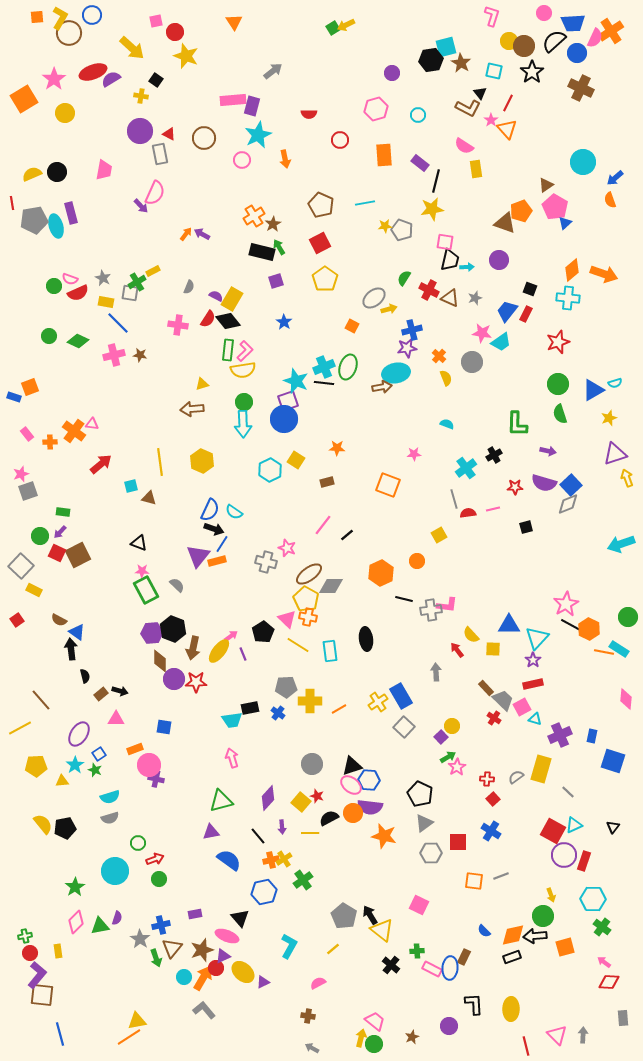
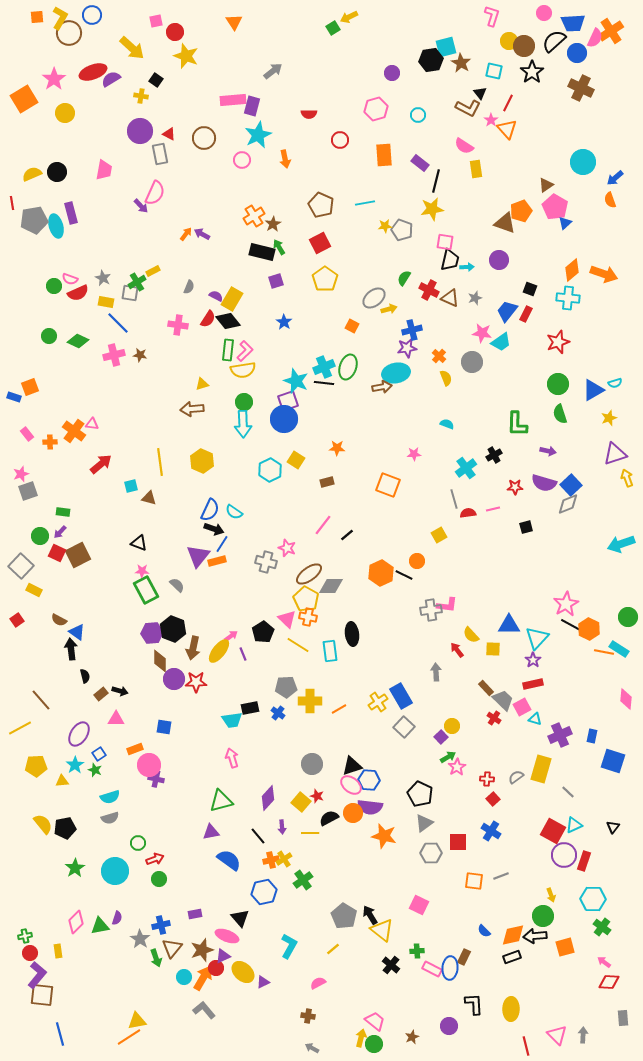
yellow arrow at (346, 25): moved 3 px right, 8 px up
black line at (404, 599): moved 24 px up; rotated 12 degrees clockwise
black ellipse at (366, 639): moved 14 px left, 5 px up
green star at (75, 887): moved 19 px up
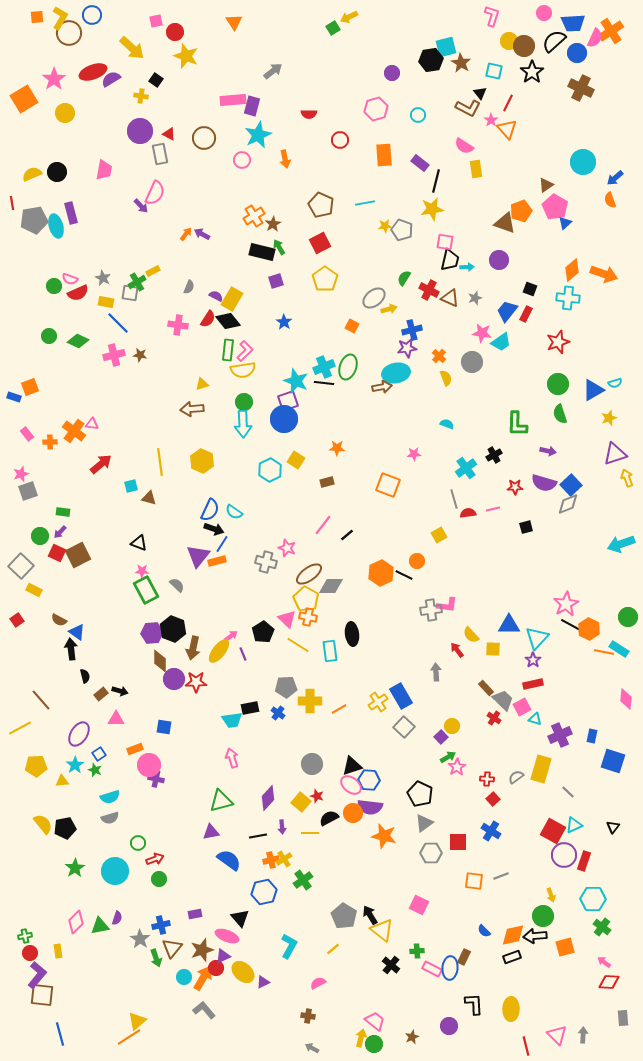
black line at (258, 836): rotated 60 degrees counterclockwise
yellow triangle at (137, 1021): rotated 30 degrees counterclockwise
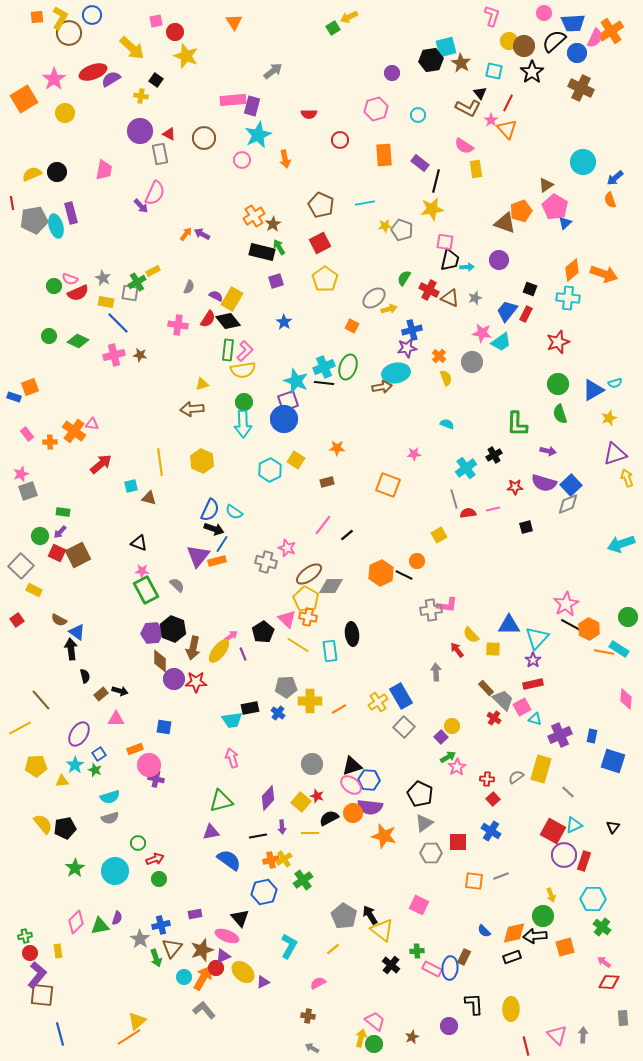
orange diamond at (513, 935): moved 1 px right, 2 px up
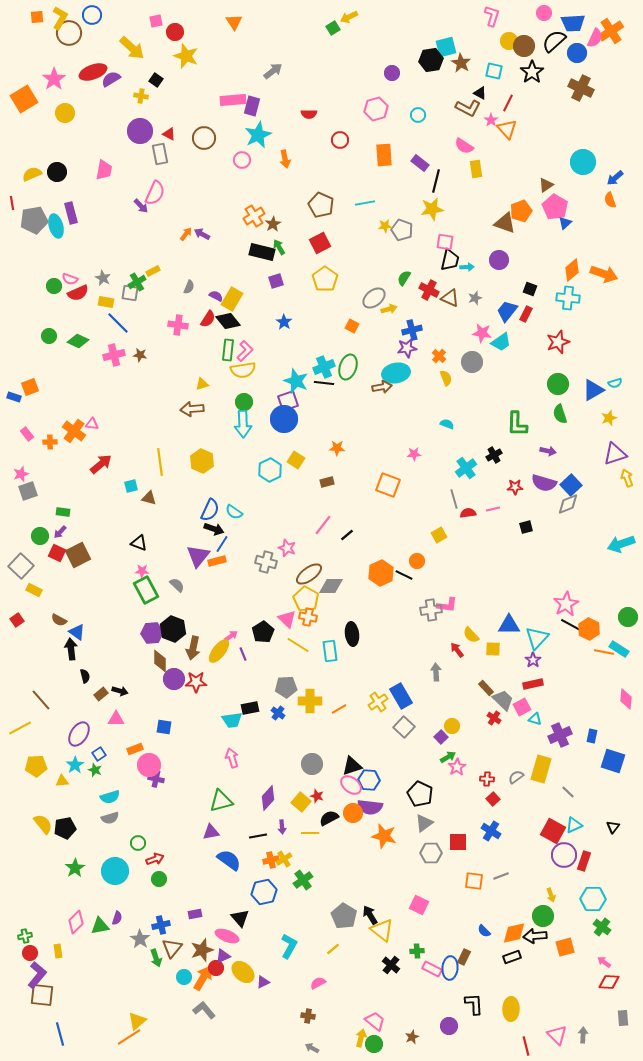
black triangle at (480, 93): rotated 24 degrees counterclockwise
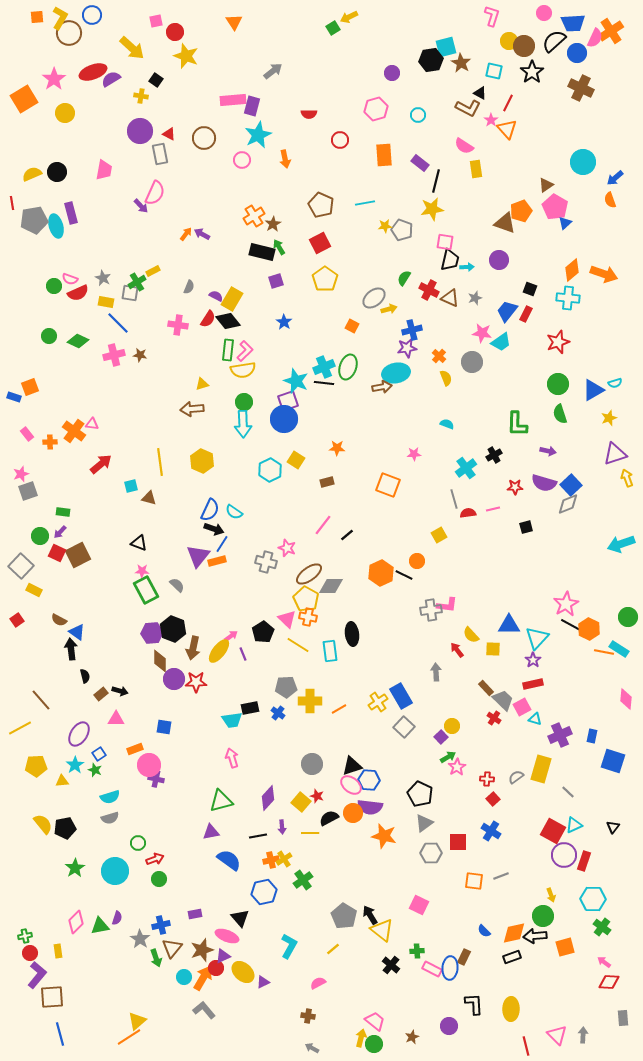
brown square at (42, 995): moved 10 px right, 2 px down; rotated 10 degrees counterclockwise
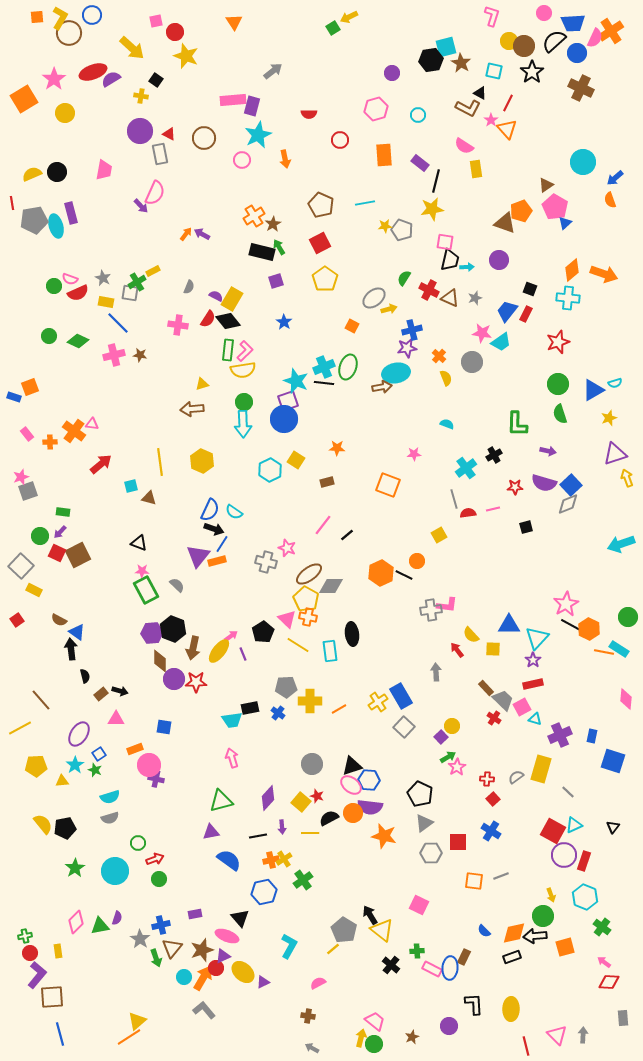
pink star at (21, 474): moved 3 px down
cyan hexagon at (593, 899): moved 8 px left, 2 px up; rotated 20 degrees clockwise
gray pentagon at (344, 916): moved 14 px down
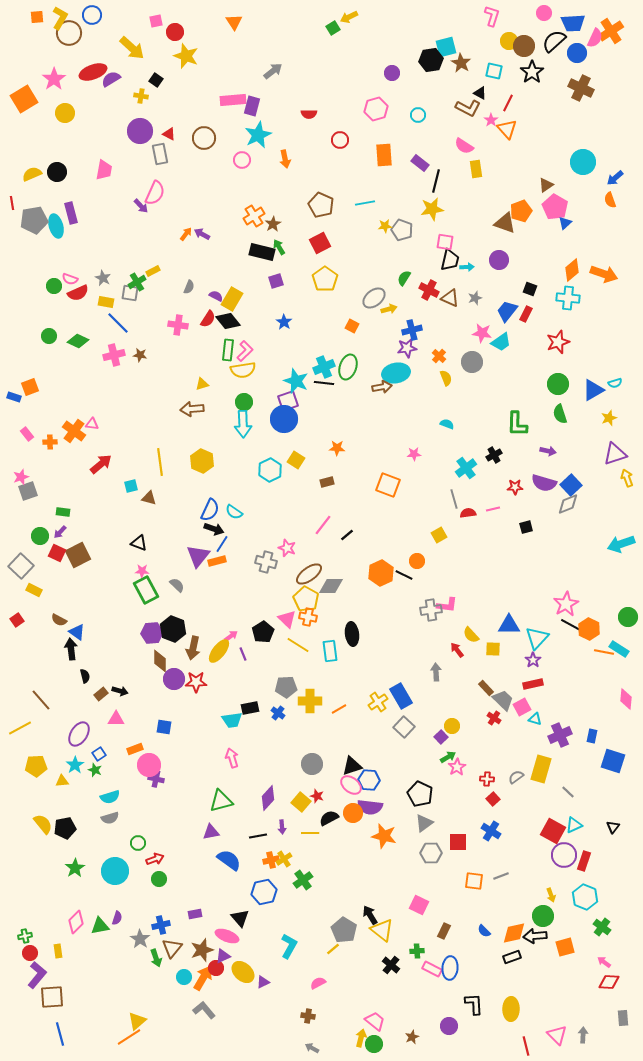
brown rectangle at (464, 957): moved 20 px left, 26 px up
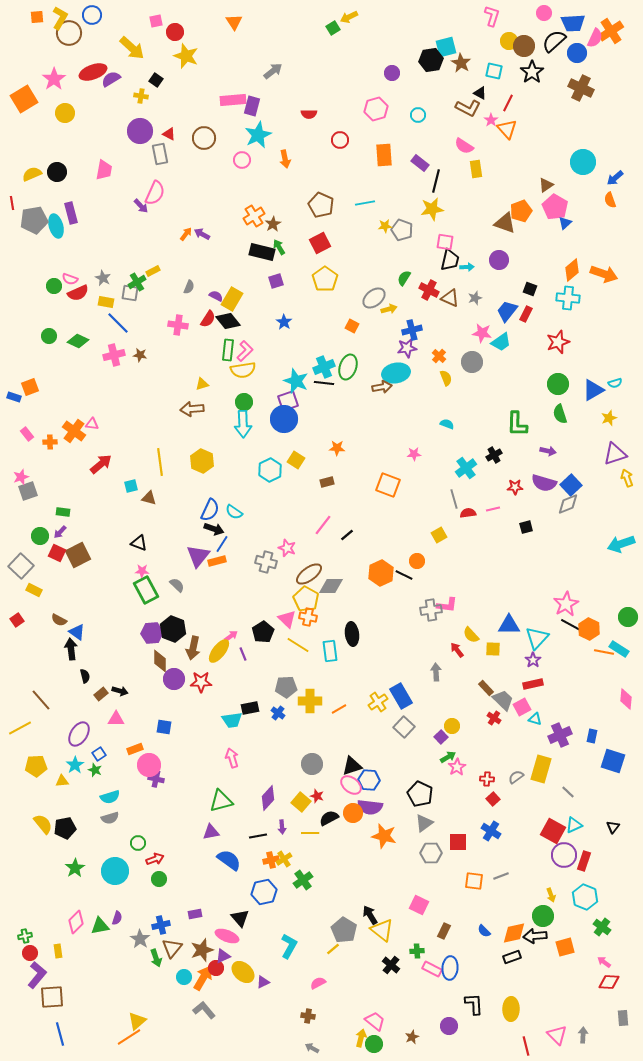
red star at (196, 682): moved 5 px right
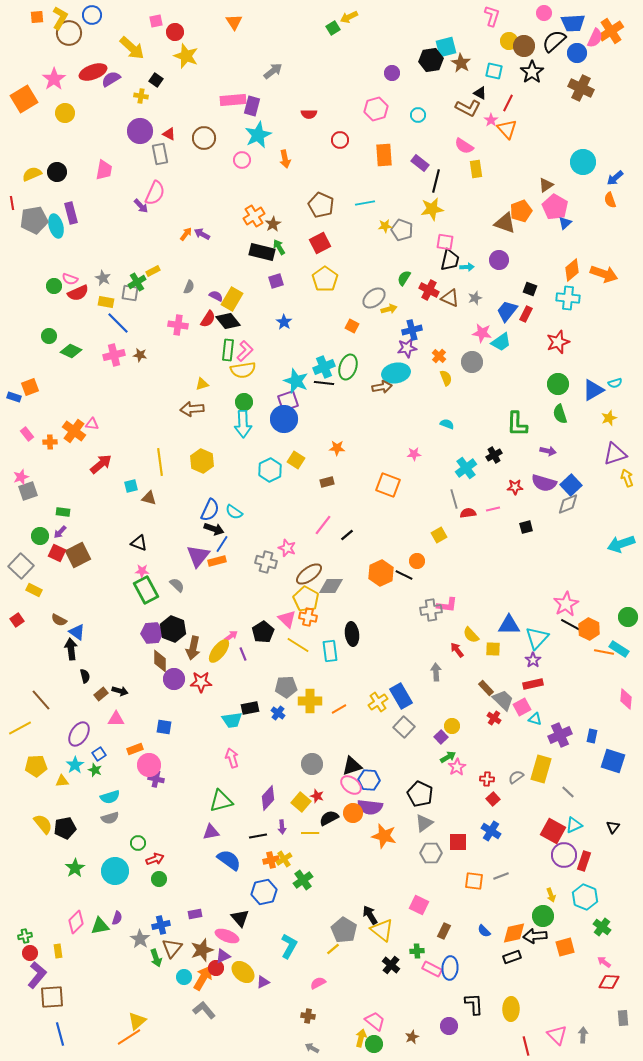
green diamond at (78, 341): moved 7 px left, 10 px down
